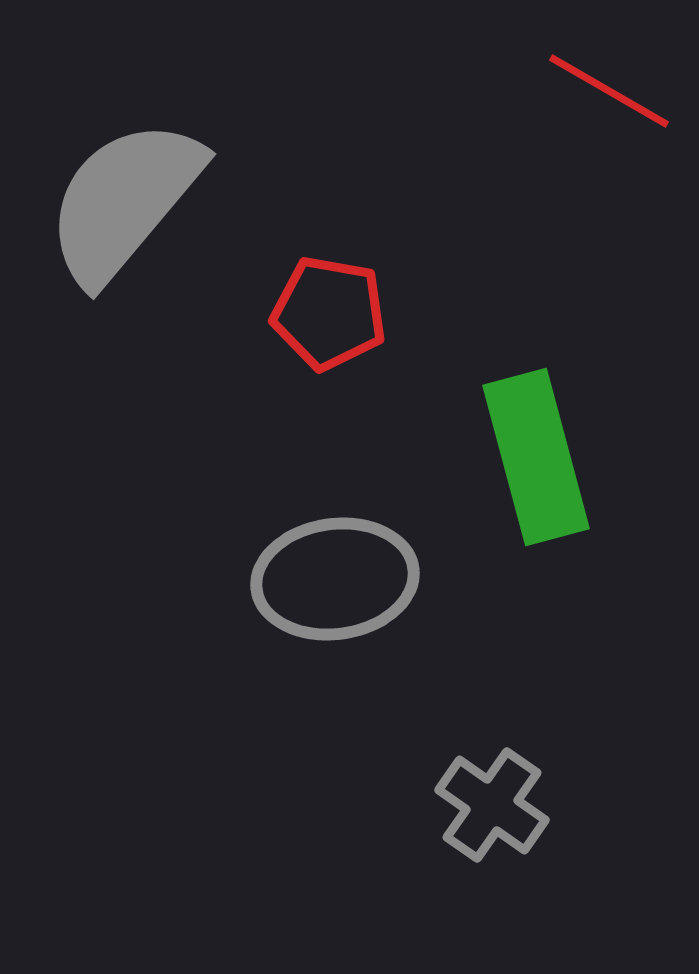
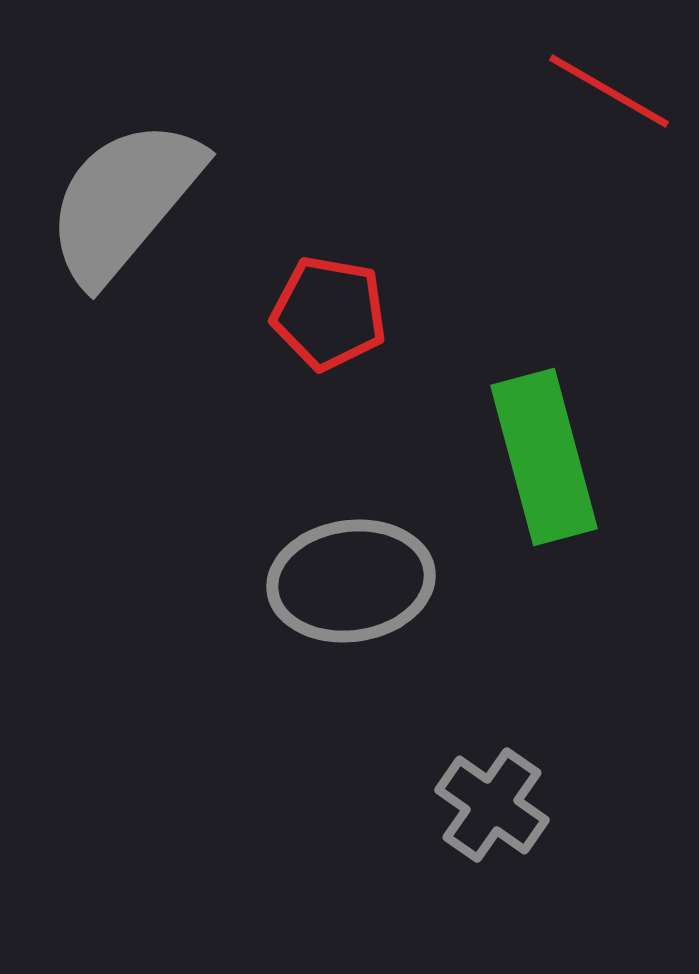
green rectangle: moved 8 px right
gray ellipse: moved 16 px right, 2 px down
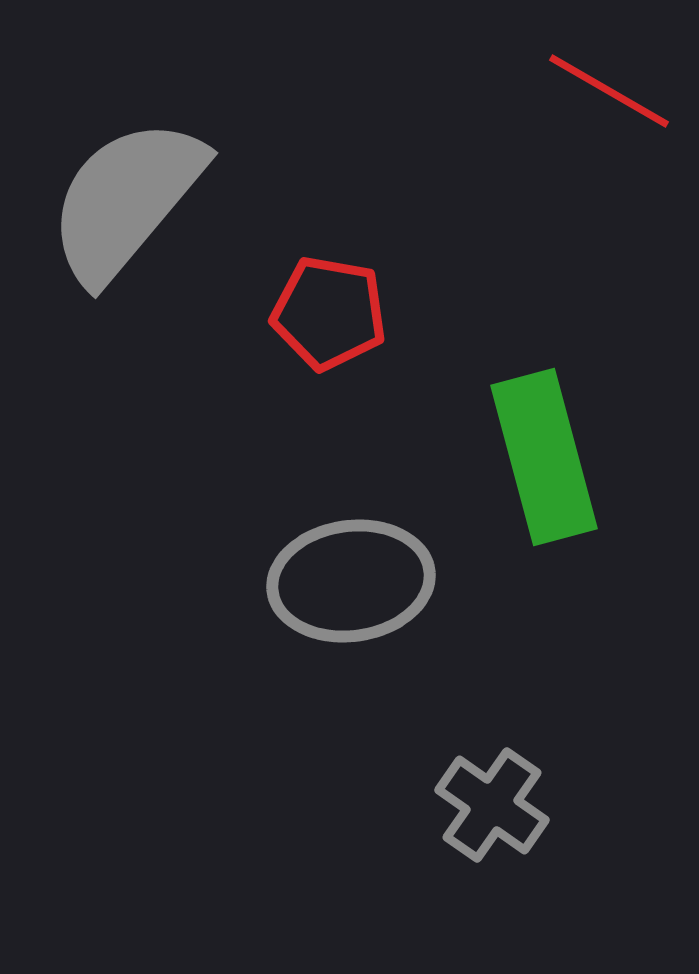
gray semicircle: moved 2 px right, 1 px up
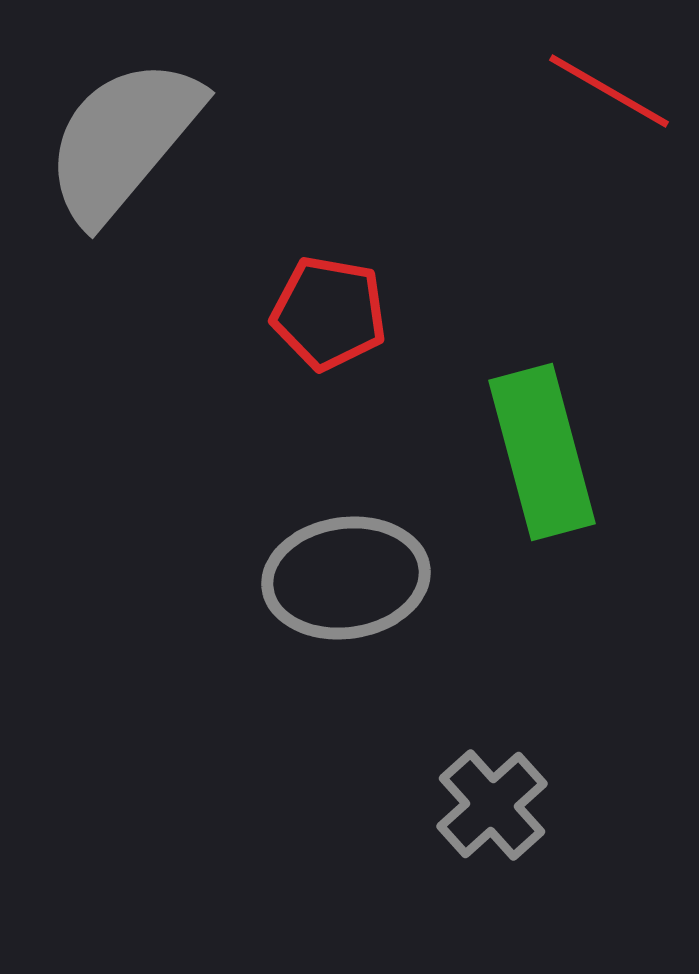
gray semicircle: moved 3 px left, 60 px up
green rectangle: moved 2 px left, 5 px up
gray ellipse: moved 5 px left, 3 px up
gray cross: rotated 13 degrees clockwise
